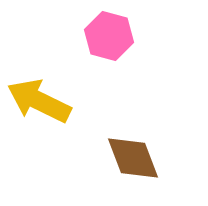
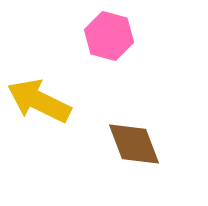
brown diamond: moved 1 px right, 14 px up
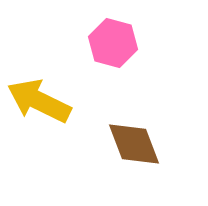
pink hexagon: moved 4 px right, 7 px down
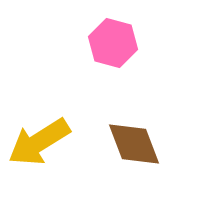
yellow arrow: moved 41 px down; rotated 58 degrees counterclockwise
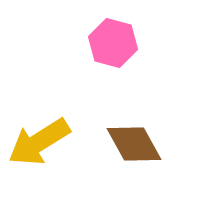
brown diamond: rotated 8 degrees counterclockwise
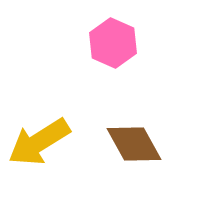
pink hexagon: rotated 9 degrees clockwise
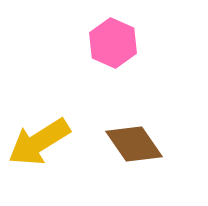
brown diamond: rotated 6 degrees counterclockwise
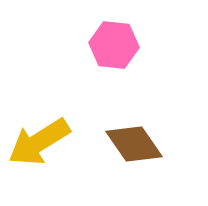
pink hexagon: moved 1 px right, 2 px down; rotated 18 degrees counterclockwise
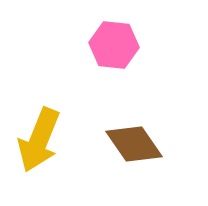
yellow arrow: moved 2 px up; rotated 36 degrees counterclockwise
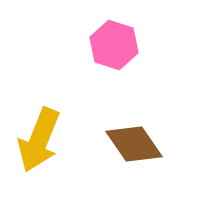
pink hexagon: rotated 12 degrees clockwise
